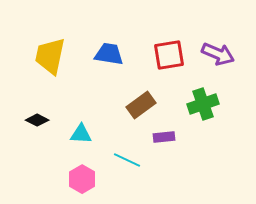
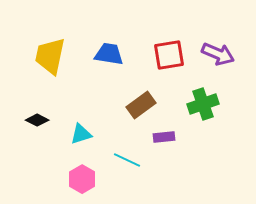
cyan triangle: rotated 20 degrees counterclockwise
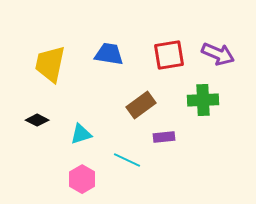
yellow trapezoid: moved 8 px down
green cross: moved 4 px up; rotated 16 degrees clockwise
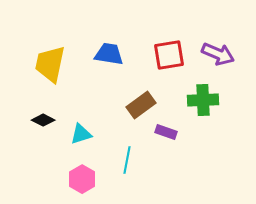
black diamond: moved 6 px right
purple rectangle: moved 2 px right, 5 px up; rotated 25 degrees clockwise
cyan line: rotated 76 degrees clockwise
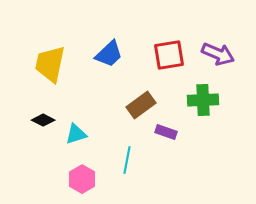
blue trapezoid: rotated 128 degrees clockwise
cyan triangle: moved 5 px left
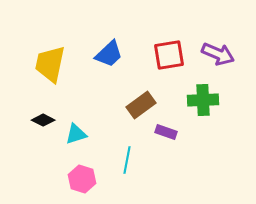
pink hexagon: rotated 12 degrees counterclockwise
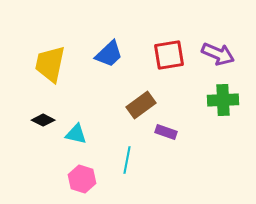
green cross: moved 20 px right
cyan triangle: rotated 30 degrees clockwise
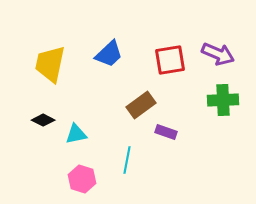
red square: moved 1 px right, 5 px down
cyan triangle: rotated 25 degrees counterclockwise
